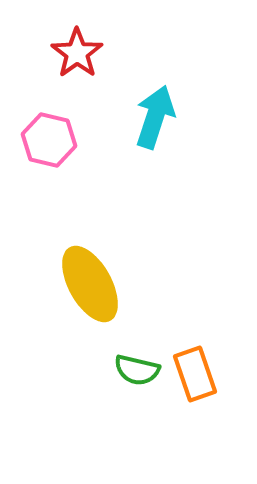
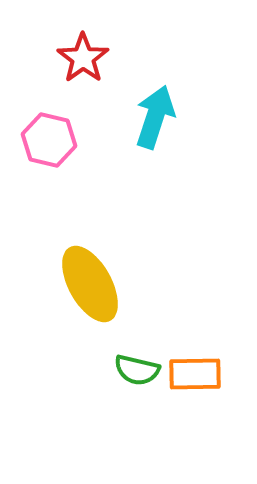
red star: moved 6 px right, 5 px down
orange rectangle: rotated 72 degrees counterclockwise
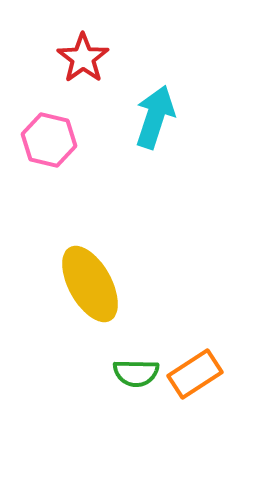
green semicircle: moved 1 px left, 3 px down; rotated 12 degrees counterclockwise
orange rectangle: rotated 32 degrees counterclockwise
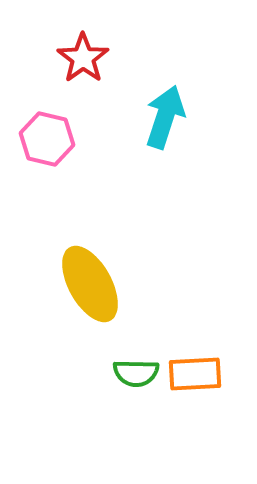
cyan arrow: moved 10 px right
pink hexagon: moved 2 px left, 1 px up
orange rectangle: rotated 30 degrees clockwise
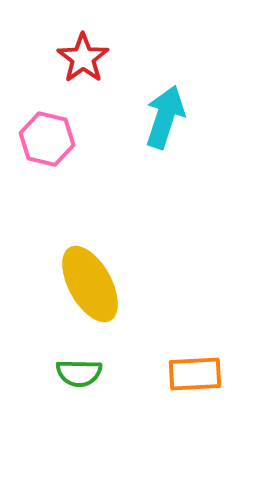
green semicircle: moved 57 px left
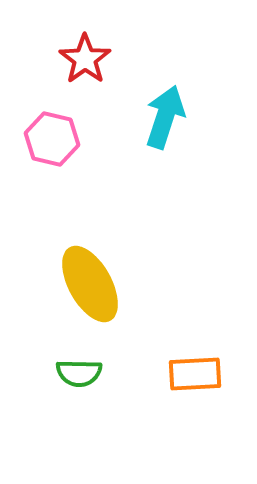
red star: moved 2 px right, 1 px down
pink hexagon: moved 5 px right
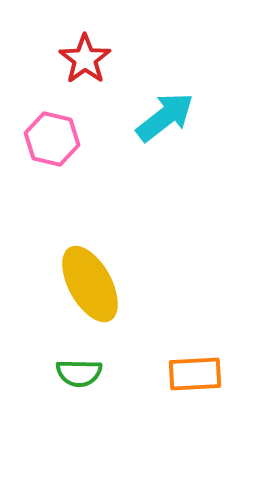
cyan arrow: rotated 34 degrees clockwise
